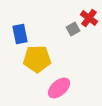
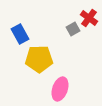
blue rectangle: rotated 18 degrees counterclockwise
yellow pentagon: moved 2 px right
pink ellipse: moved 1 px right, 1 px down; rotated 30 degrees counterclockwise
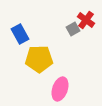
red cross: moved 3 px left, 2 px down
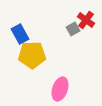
yellow pentagon: moved 7 px left, 4 px up
